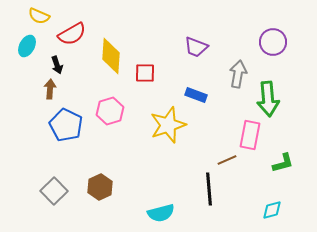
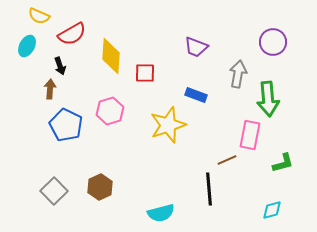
black arrow: moved 3 px right, 1 px down
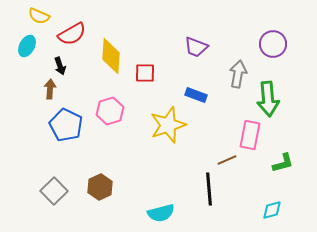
purple circle: moved 2 px down
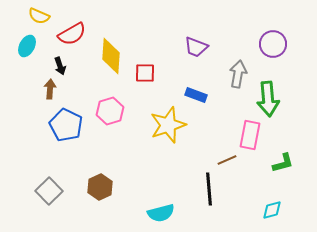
gray square: moved 5 px left
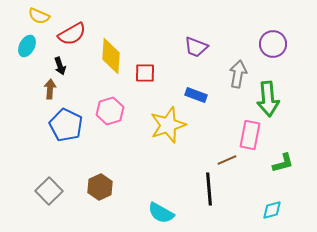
cyan semicircle: rotated 44 degrees clockwise
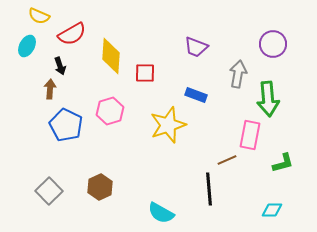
cyan diamond: rotated 15 degrees clockwise
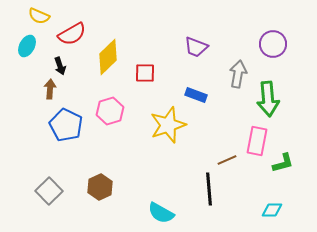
yellow diamond: moved 3 px left, 1 px down; rotated 42 degrees clockwise
pink rectangle: moved 7 px right, 6 px down
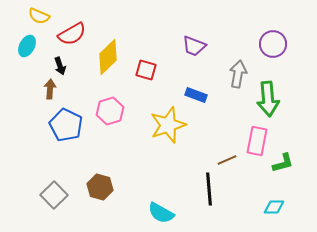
purple trapezoid: moved 2 px left, 1 px up
red square: moved 1 px right, 3 px up; rotated 15 degrees clockwise
brown hexagon: rotated 20 degrees counterclockwise
gray square: moved 5 px right, 4 px down
cyan diamond: moved 2 px right, 3 px up
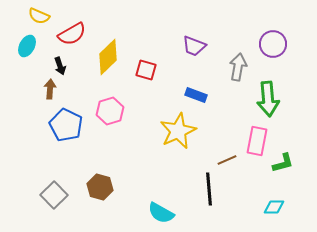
gray arrow: moved 7 px up
yellow star: moved 10 px right, 6 px down; rotated 6 degrees counterclockwise
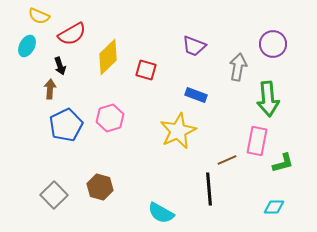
pink hexagon: moved 7 px down
blue pentagon: rotated 20 degrees clockwise
